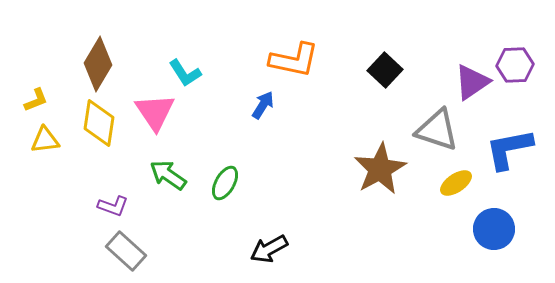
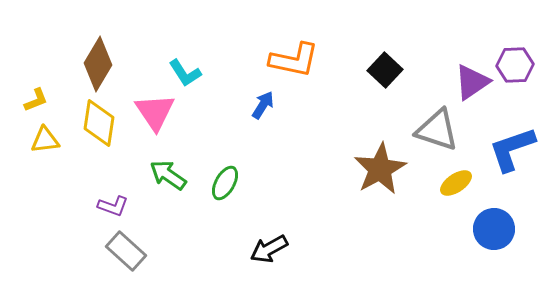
blue L-shape: moved 3 px right; rotated 8 degrees counterclockwise
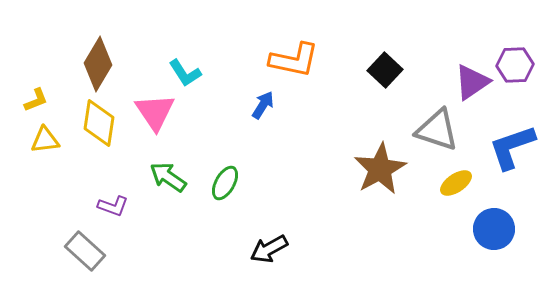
blue L-shape: moved 2 px up
green arrow: moved 2 px down
gray rectangle: moved 41 px left
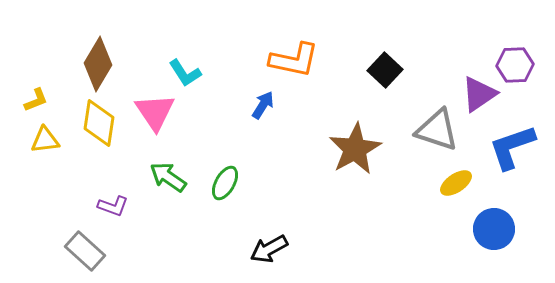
purple triangle: moved 7 px right, 12 px down
brown star: moved 25 px left, 20 px up
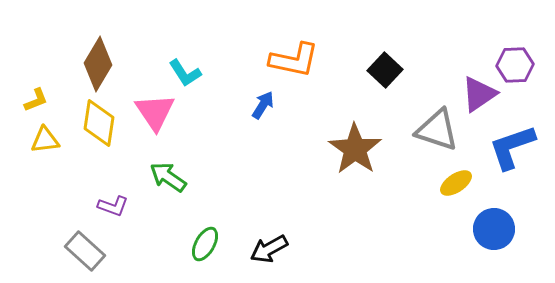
brown star: rotated 8 degrees counterclockwise
green ellipse: moved 20 px left, 61 px down
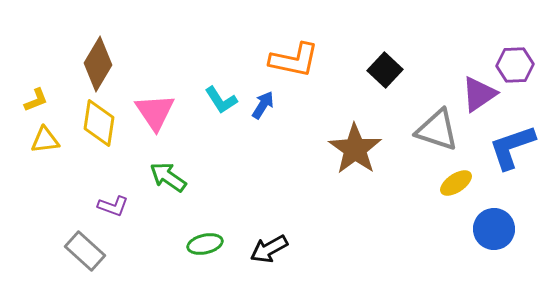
cyan L-shape: moved 36 px right, 27 px down
green ellipse: rotated 48 degrees clockwise
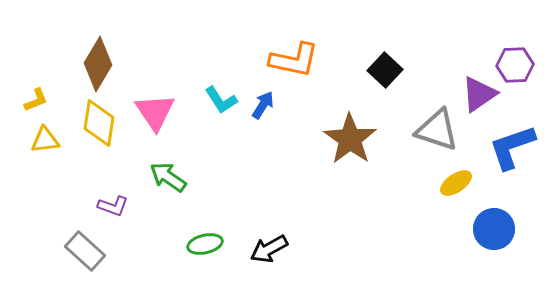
brown star: moved 5 px left, 10 px up
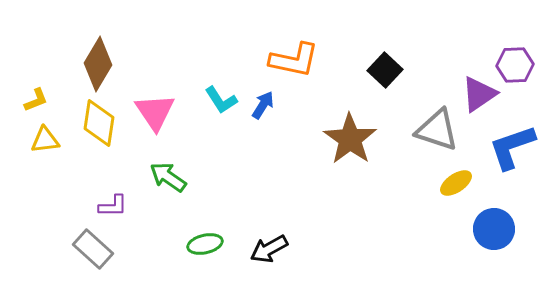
purple L-shape: rotated 20 degrees counterclockwise
gray rectangle: moved 8 px right, 2 px up
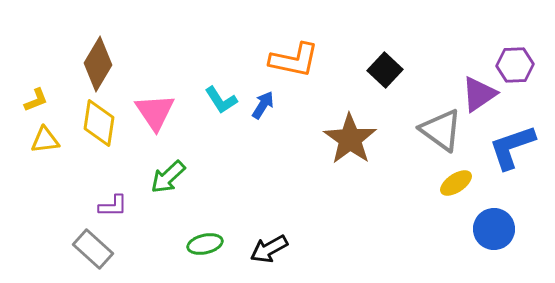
gray triangle: moved 4 px right; rotated 18 degrees clockwise
green arrow: rotated 78 degrees counterclockwise
